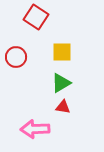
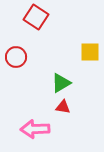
yellow square: moved 28 px right
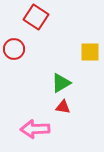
red circle: moved 2 px left, 8 px up
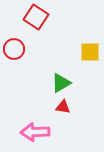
pink arrow: moved 3 px down
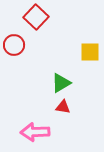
red square: rotated 10 degrees clockwise
red circle: moved 4 px up
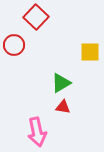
pink arrow: moved 2 px right; rotated 100 degrees counterclockwise
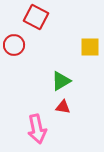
red square: rotated 15 degrees counterclockwise
yellow square: moved 5 px up
green triangle: moved 2 px up
pink arrow: moved 3 px up
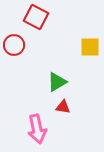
green triangle: moved 4 px left, 1 px down
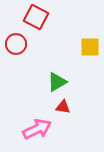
red circle: moved 2 px right, 1 px up
pink arrow: rotated 104 degrees counterclockwise
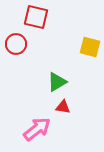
red square: rotated 15 degrees counterclockwise
yellow square: rotated 15 degrees clockwise
pink arrow: rotated 12 degrees counterclockwise
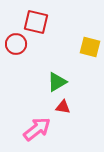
red square: moved 5 px down
